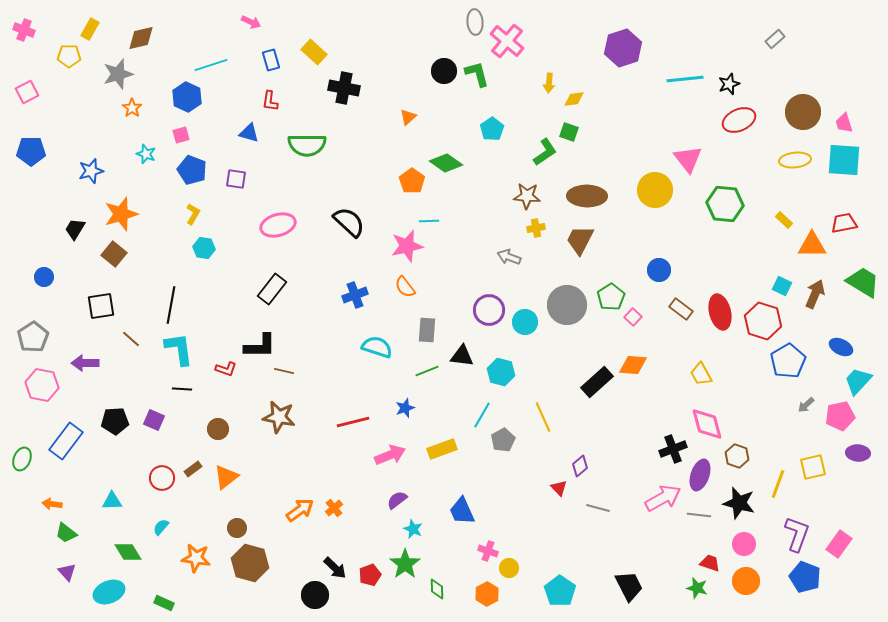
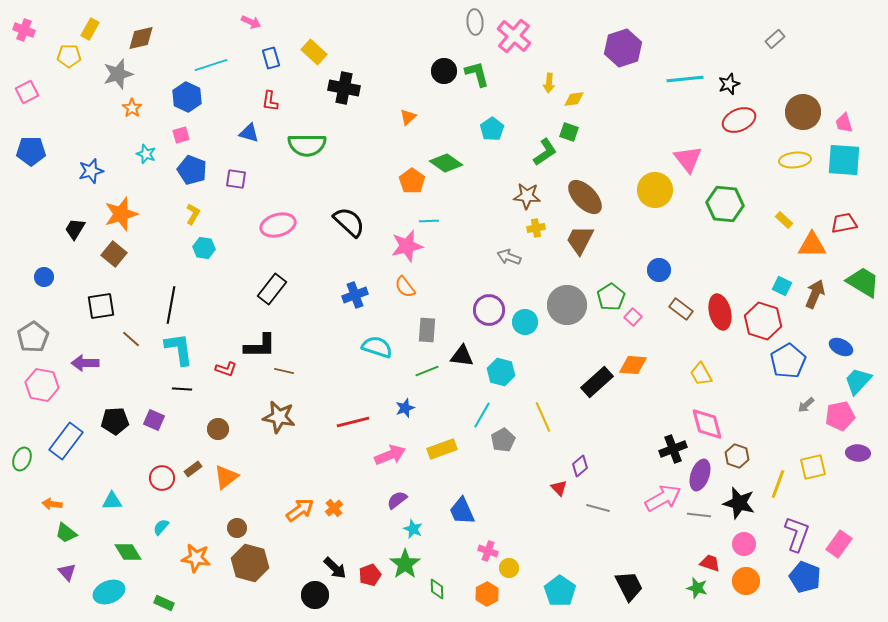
pink cross at (507, 41): moved 7 px right, 5 px up
blue rectangle at (271, 60): moved 2 px up
brown ellipse at (587, 196): moved 2 px left, 1 px down; rotated 45 degrees clockwise
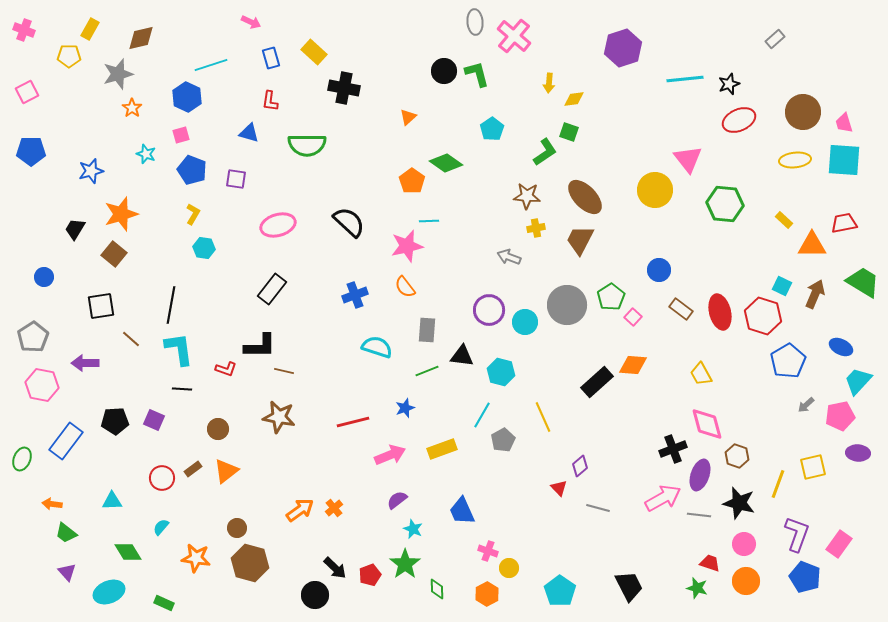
red hexagon at (763, 321): moved 5 px up
orange triangle at (226, 477): moved 6 px up
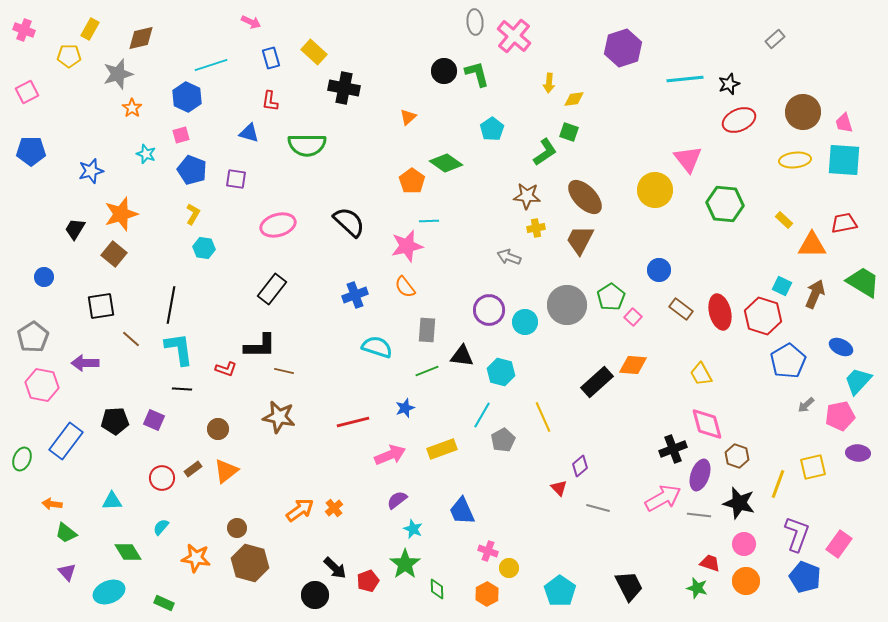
red pentagon at (370, 575): moved 2 px left, 6 px down
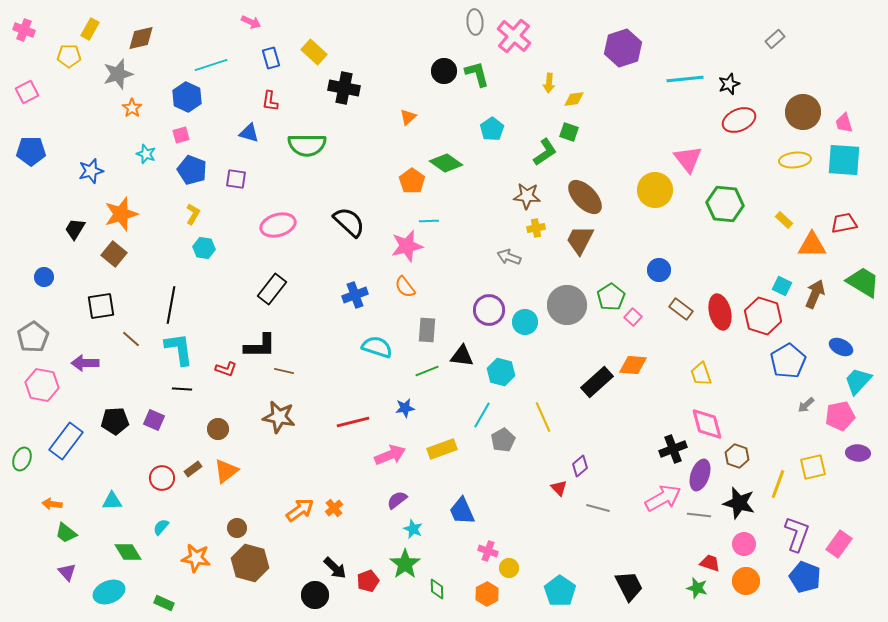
yellow trapezoid at (701, 374): rotated 10 degrees clockwise
blue star at (405, 408): rotated 12 degrees clockwise
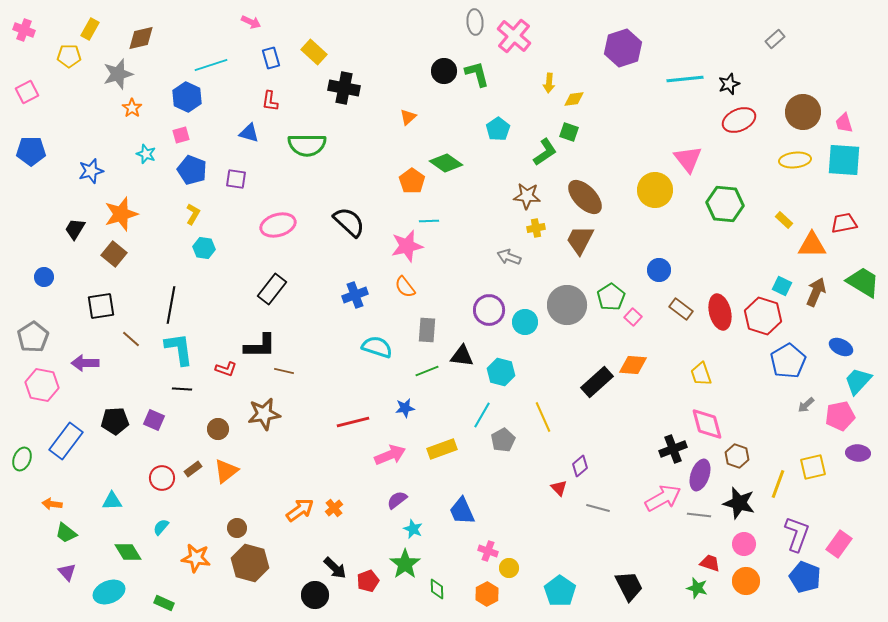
cyan pentagon at (492, 129): moved 6 px right
brown arrow at (815, 294): moved 1 px right, 2 px up
brown star at (279, 417): moved 15 px left, 3 px up; rotated 20 degrees counterclockwise
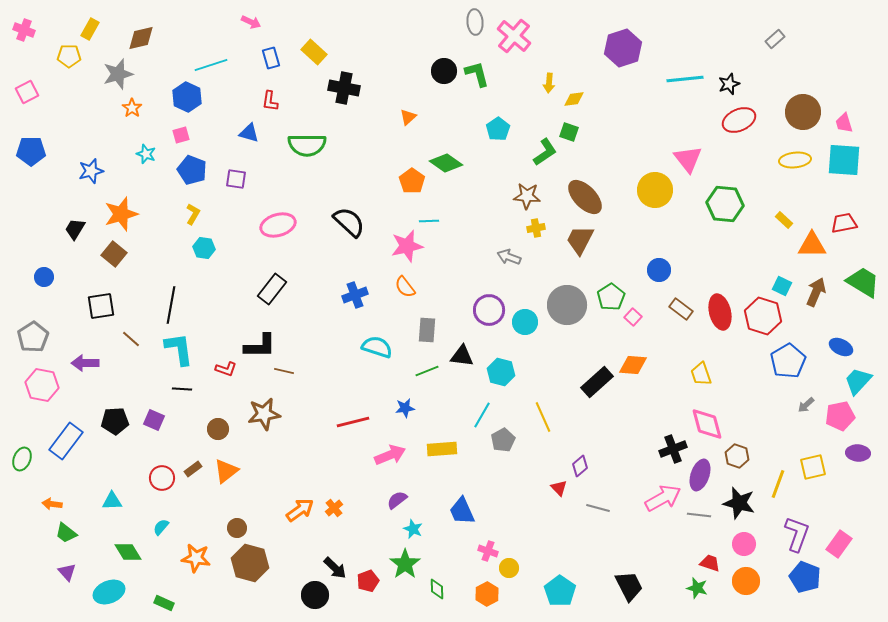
yellow rectangle at (442, 449): rotated 16 degrees clockwise
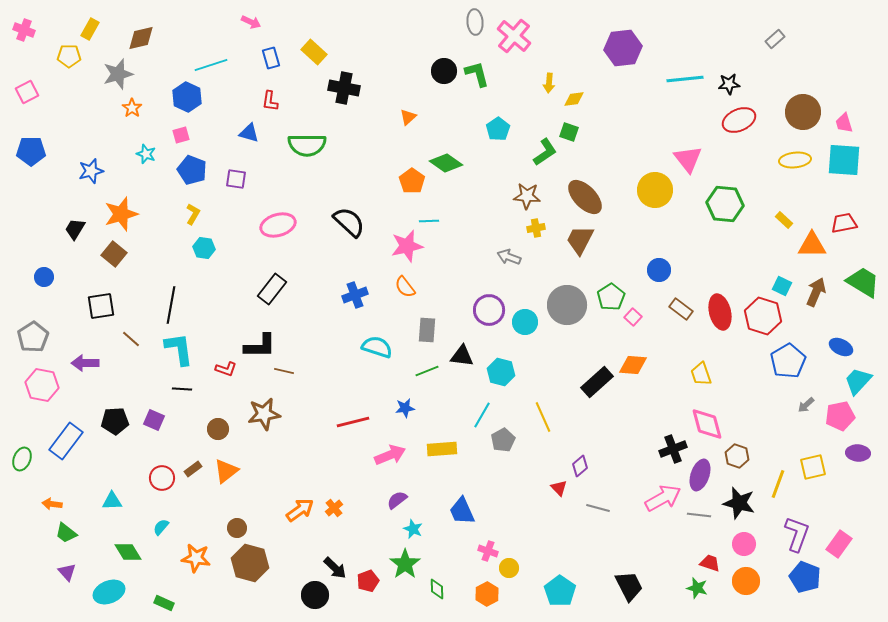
purple hexagon at (623, 48): rotated 12 degrees clockwise
black star at (729, 84): rotated 15 degrees clockwise
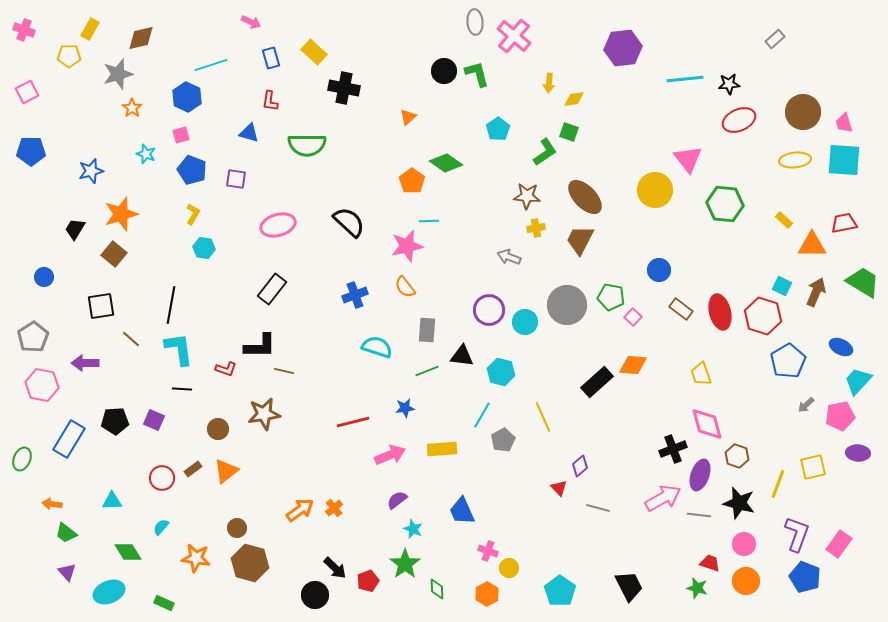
green pentagon at (611, 297): rotated 28 degrees counterclockwise
blue rectangle at (66, 441): moved 3 px right, 2 px up; rotated 6 degrees counterclockwise
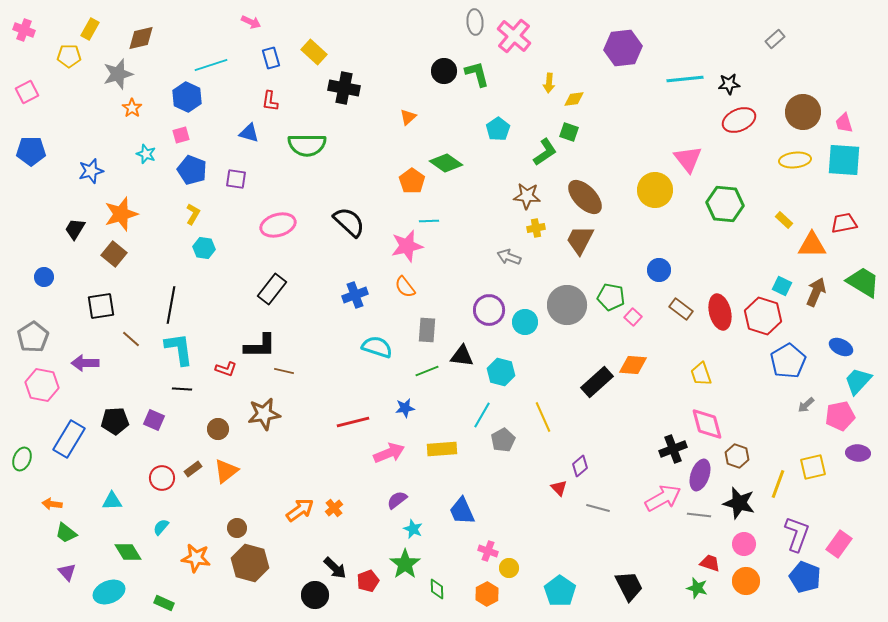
pink arrow at (390, 455): moved 1 px left, 2 px up
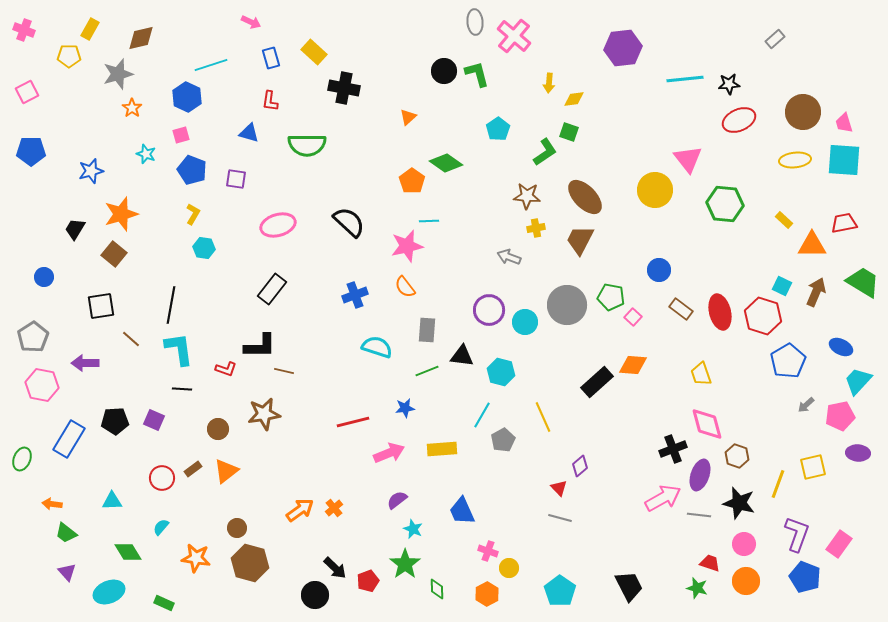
gray line at (598, 508): moved 38 px left, 10 px down
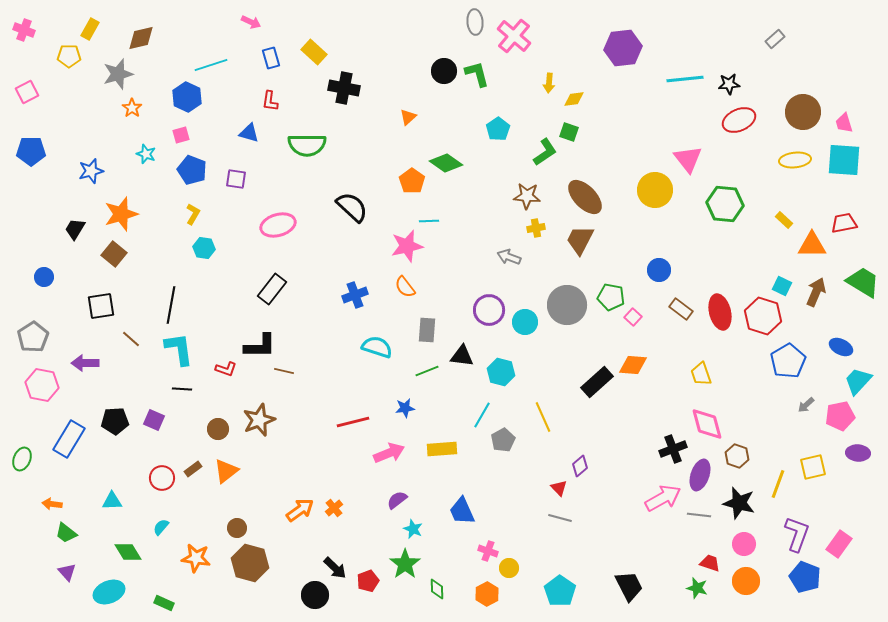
black semicircle at (349, 222): moved 3 px right, 15 px up
brown star at (264, 414): moved 5 px left, 6 px down; rotated 12 degrees counterclockwise
